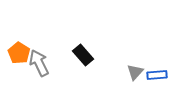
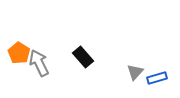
black rectangle: moved 2 px down
blue rectangle: moved 3 px down; rotated 12 degrees counterclockwise
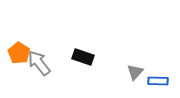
black rectangle: rotated 30 degrees counterclockwise
gray arrow: rotated 12 degrees counterclockwise
blue rectangle: moved 1 px right, 3 px down; rotated 18 degrees clockwise
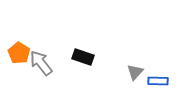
gray arrow: moved 2 px right
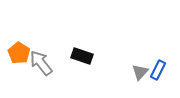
black rectangle: moved 1 px left, 1 px up
gray triangle: moved 5 px right
blue rectangle: moved 11 px up; rotated 66 degrees counterclockwise
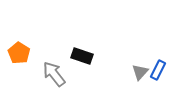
gray arrow: moved 13 px right, 11 px down
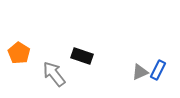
gray triangle: rotated 24 degrees clockwise
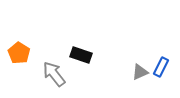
black rectangle: moved 1 px left, 1 px up
blue rectangle: moved 3 px right, 3 px up
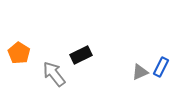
black rectangle: rotated 45 degrees counterclockwise
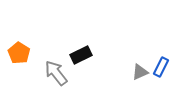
gray arrow: moved 2 px right, 1 px up
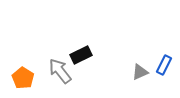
orange pentagon: moved 4 px right, 25 px down
blue rectangle: moved 3 px right, 2 px up
gray arrow: moved 4 px right, 2 px up
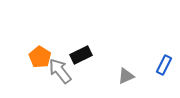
gray triangle: moved 14 px left, 4 px down
orange pentagon: moved 17 px right, 21 px up
